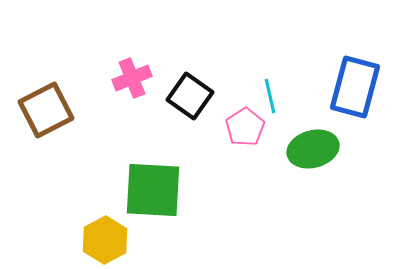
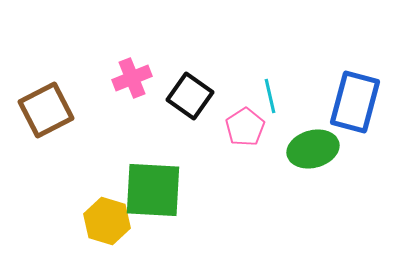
blue rectangle: moved 15 px down
yellow hexagon: moved 2 px right, 19 px up; rotated 15 degrees counterclockwise
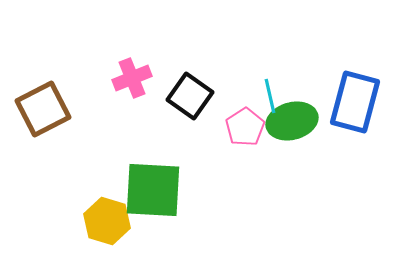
brown square: moved 3 px left, 1 px up
green ellipse: moved 21 px left, 28 px up
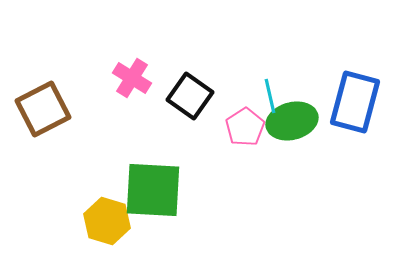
pink cross: rotated 36 degrees counterclockwise
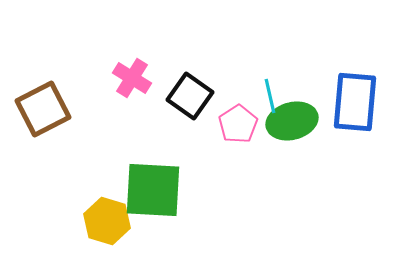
blue rectangle: rotated 10 degrees counterclockwise
pink pentagon: moved 7 px left, 3 px up
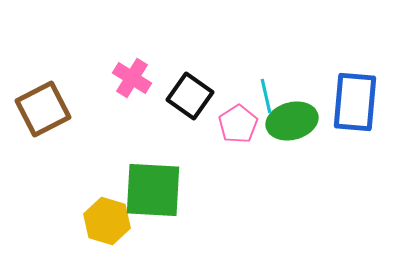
cyan line: moved 4 px left
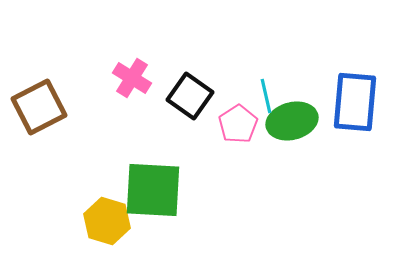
brown square: moved 4 px left, 2 px up
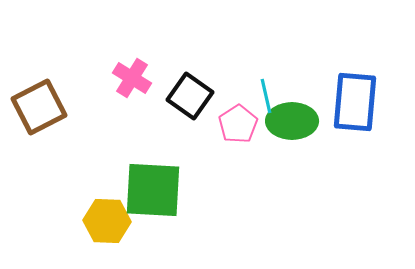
green ellipse: rotated 15 degrees clockwise
yellow hexagon: rotated 15 degrees counterclockwise
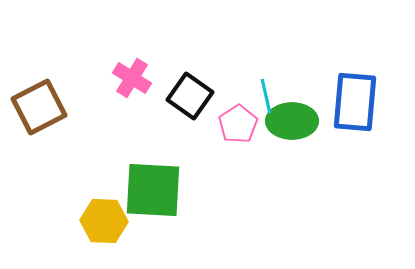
yellow hexagon: moved 3 px left
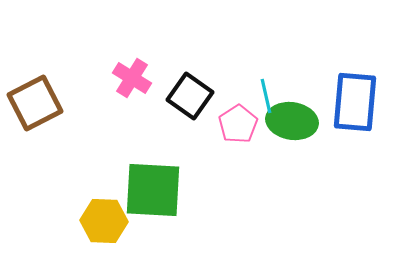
brown square: moved 4 px left, 4 px up
green ellipse: rotated 9 degrees clockwise
